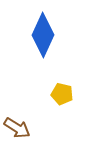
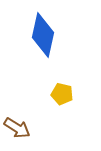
blue diamond: rotated 12 degrees counterclockwise
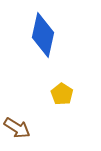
yellow pentagon: rotated 20 degrees clockwise
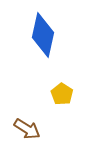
brown arrow: moved 10 px right, 1 px down
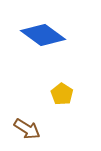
blue diamond: rotated 66 degrees counterclockwise
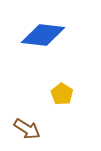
blue diamond: rotated 30 degrees counterclockwise
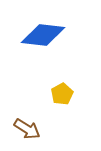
yellow pentagon: rotated 10 degrees clockwise
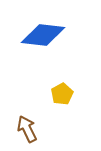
brown arrow: rotated 148 degrees counterclockwise
